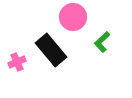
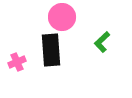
pink circle: moved 11 px left
black rectangle: rotated 36 degrees clockwise
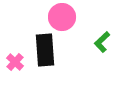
black rectangle: moved 6 px left
pink cross: moved 2 px left; rotated 24 degrees counterclockwise
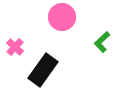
black rectangle: moved 2 px left, 20 px down; rotated 40 degrees clockwise
pink cross: moved 15 px up
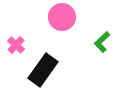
pink cross: moved 1 px right, 2 px up
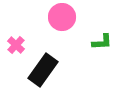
green L-shape: rotated 140 degrees counterclockwise
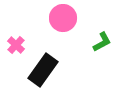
pink circle: moved 1 px right, 1 px down
green L-shape: rotated 25 degrees counterclockwise
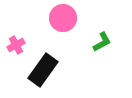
pink cross: rotated 18 degrees clockwise
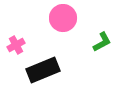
black rectangle: rotated 32 degrees clockwise
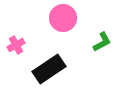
black rectangle: moved 6 px right, 1 px up; rotated 12 degrees counterclockwise
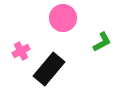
pink cross: moved 5 px right, 6 px down
black rectangle: rotated 16 degrees counterclockwise
